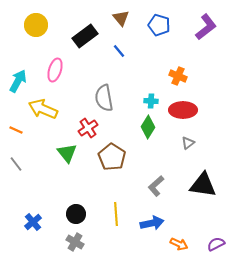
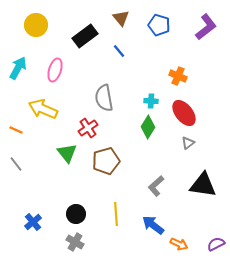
cyan arrow: moved 13 px up
red ellipse: moved 1 px right, 3 px down; rotated 52 degrees clockwise
brown pentagon: moved 6 px left, 4 px down; rotated 24 degrees clockwise
blue arrow: moved 1 px right, 2 px down; rotated 130 degrees counterclockwise
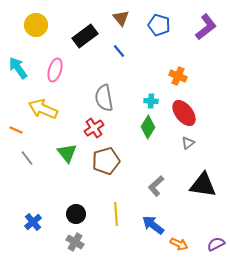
cyan arrow: rotated 65 degrees counterclockwise
red cross: moved 6 px right
gray line: moved 11 px right, 6 px up
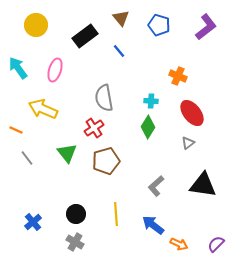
red ellipse: moved 8 px right
purple semicircle: rotated 18 degrees counterclockwise
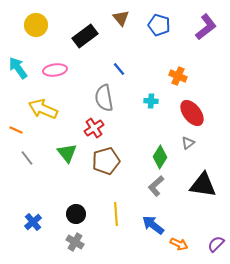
blue line: moved 18 px down
pink ellipse: rotated 65 degrees clockwise
green diamond: moved 12 px right, 30 px down
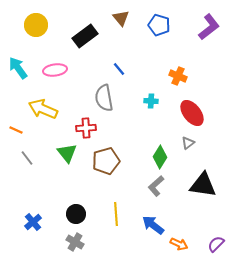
purple L-shape: moved 3 px right
red cross: moved 8 px left; rotated 30 degrees clockwise
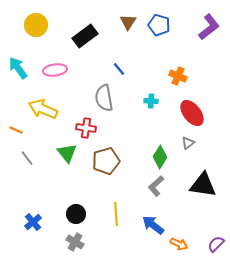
brown triangle: moved 7 px right, 4 px down; rotated 12 degrees clockwise
red cross: rotated 12 degrees clockwise
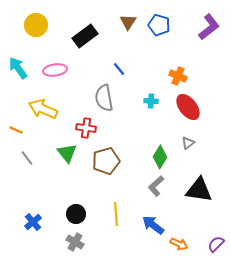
red ellipse: moved 4 px left, 6 px up
black triangle: moved 4 px left, 5 px down
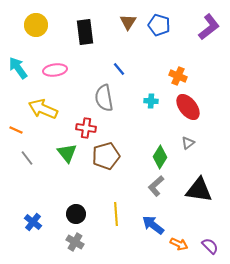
black rectangle: moved 4 px up; rotated 60 degrees counterclockwise
brown pentagon: moved 5 px up
blue cross: rotated 12 degrees counterclockwise
purple semicircle: moved 6 px left, 2 px down; rotated 90 degrees clockwise
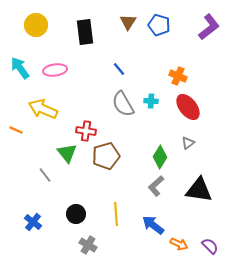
cyan arrow: moved 2 px right
gray semicircle: moved 19 px right, 6 px down; rotated 20 degrees counterclockwise
red cross: moved 3 px down
gray line: moved 18 px right, 17 px down
gray cross: moved 13 px right, 3 px down
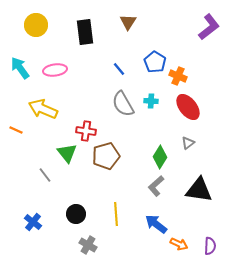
blue pentagon: moved 4 px left, 37 px down; rotated 15 degrees clockwise
blue arrow: moved 3 px right, 1 px up
purple semicircle: rotated 48 degrees clockwise
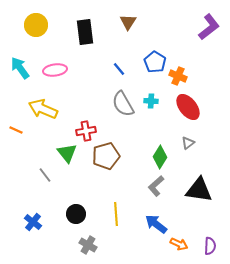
red cross: rotated 18 degrees counterclockwise
